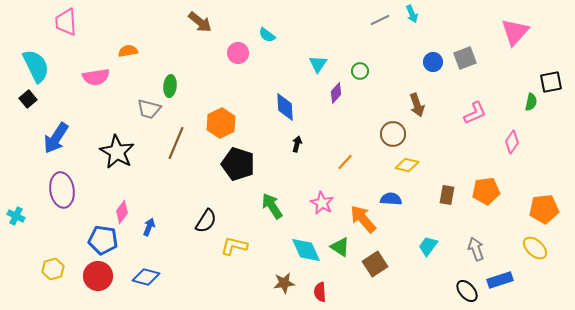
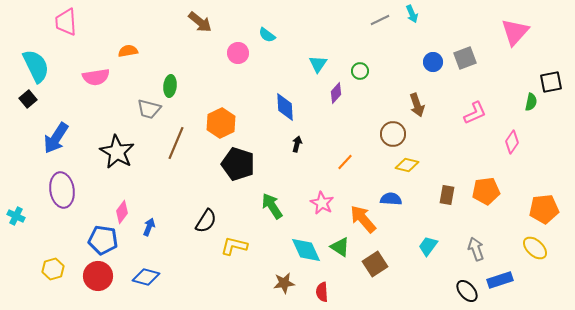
red semicircle at (320, 292): moved 2 px right
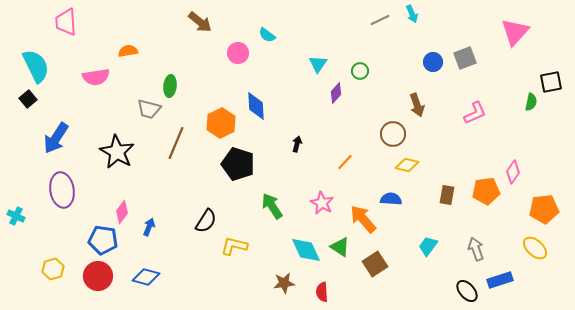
blue diamond at (285, 107): moved 29 px left, 1 px up
pink diamond at (512, 142): moved 1 px right, 30 px down
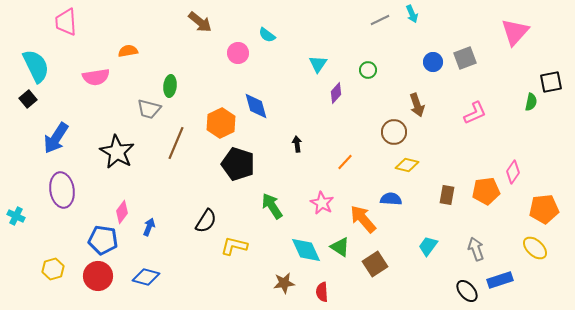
green circle at (360, 71): moved 8 px right, 1 px up
blue diamond at (256, 106): rotated 12 degrees counterclockwise
brown circle at (393, 134): moved 1 px right, 2 px up
black arrow at (297, 144): rotated 21 degrees counterclockwise
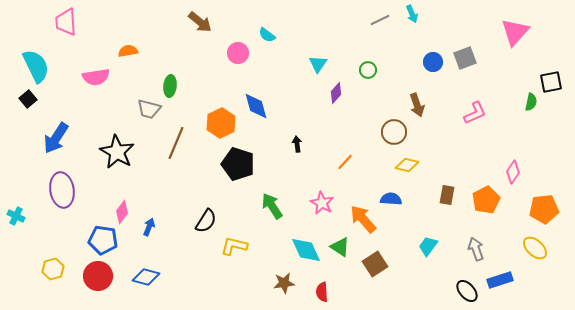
orange pentagon at (486, 191): moved 9 px down; rotated 20 degrees counterclockwise
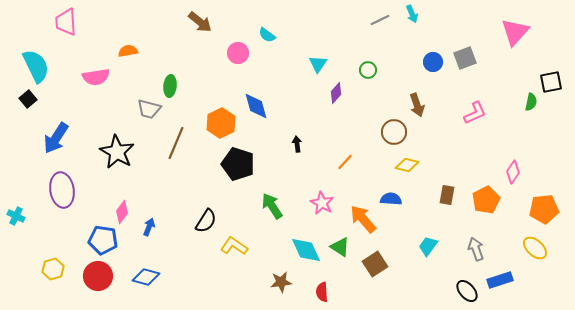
yellow L-shape at (234, 246): rotated 20 degrees clockwise
brown star at (284, 283): moved 3 px left, 1 px up
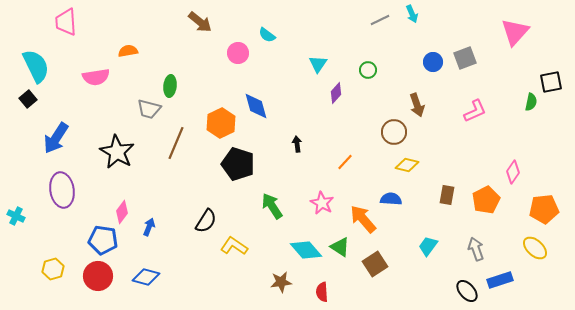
pink L-shape at (475, 113): moved 2 px up
cyan diamond at (306, 250): rotated 16 degrees counterclockwise
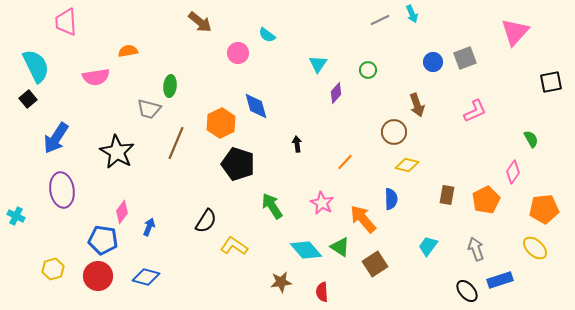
green semicircle at (531, 102): moved 37 px down; rotated 42 degrees counterclockwise
blue semicircle at (391, 199): rotated 85 degrees clockwise
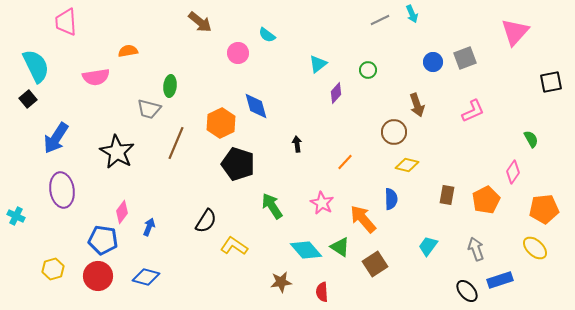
cyan triangle at (318, 64): rotated 18 degrees clockwise
pink L-shape at (475, 111): moved 2 px left
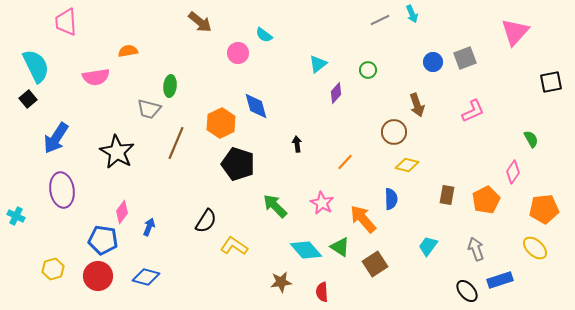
cyan semicircle at (267, 35): moved 3 px left
green arrow at (272, 206): moved 3 px right; rotated 12 degrees counterclockwise
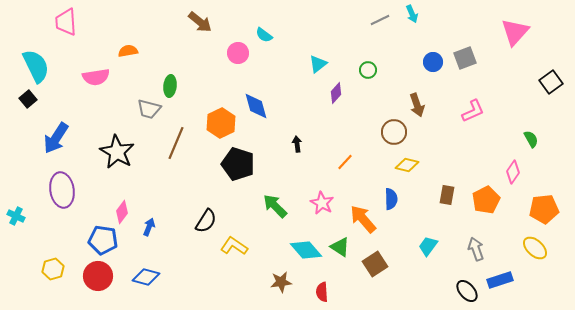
black square at (551, 82): rotated 25 degrees counterclockwise
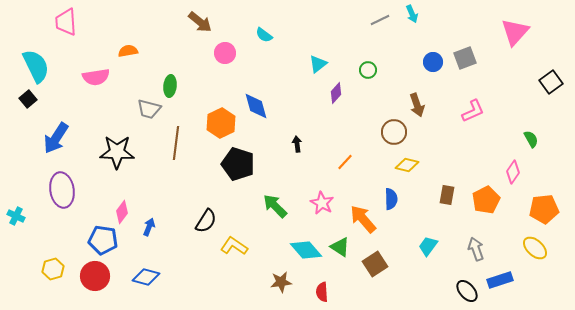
pink circle at (238, 53): moved 13 px left
brown line at (176, 143): rotated 16 degrees counterclockwise
black star at (117, 152): rotated 28 degrees counterclockwise
red circle at (98, 276): moved 3 px left
